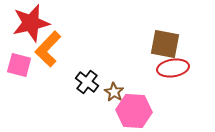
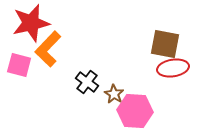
brown star: moved 2 px down
pink hexagon: moved 1 px right
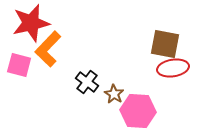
pink hexagon: moved 3 px right
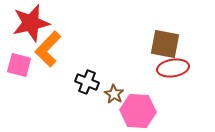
black cross: rotated 15 degrees counterclockwise
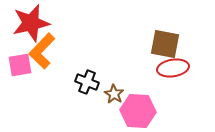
orange L-shape: moved 6 px left, 2 px down
pink square: moved 1 px right; rotated 25 degrees counterclockwise
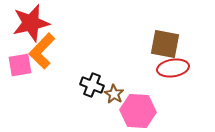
black cross: moved 5 px right, 3 px down
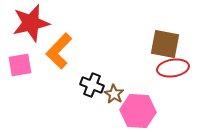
orange L-shape: moved 17 px right
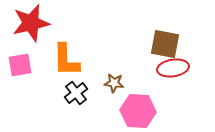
orange L-shape: moved 7 px right, 9 px down; rotated 45 degrees counterclockwise
black cross: moved 16 px left, 8 px down; rotated 30 degrees clockwise
brown star: moved 11 px up; rotated 24 degrees counterclockwise
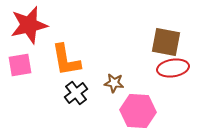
red star: moved 2 px left, 2 px down
brown square: moved 1 px right, 2 px up
orange L-shape: rotated 9 degrees counterclockwise
